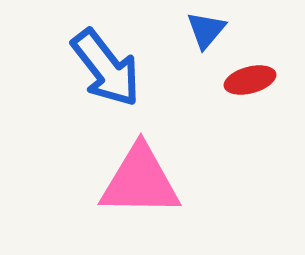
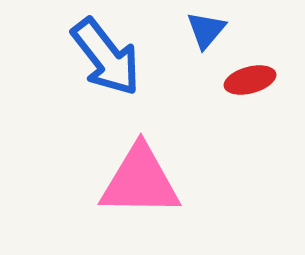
blue arrow: moved 11 px up
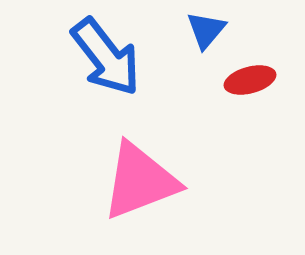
pink triangle: rotated 22 degrees counterclockwise
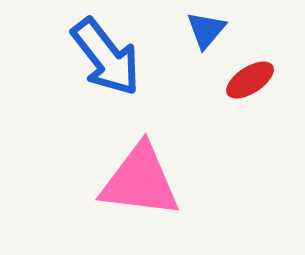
red ellipse: rotated 18 degrees counterclockwise
pink triangle: rotated 28 degrees clockwise
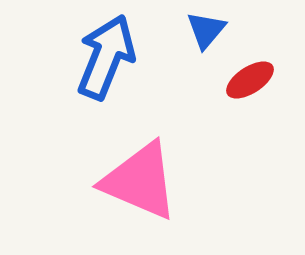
blue arrow: rotated 120 degrees counterclockwise
pink triangle: rotated 16 degrees clockwise
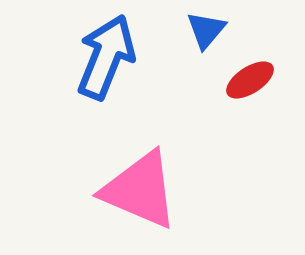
pink triangle: moved 9 px down
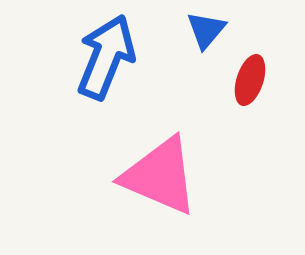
red ellipse: rotated 39 degrees counterclockwise
pink triangle: moved 20 px right, 14 px up
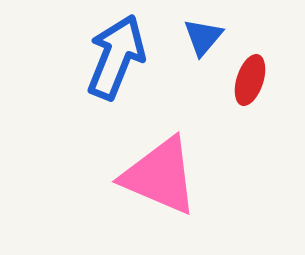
blue triangle: moved 3 px left, 7 px down
blue arrow: moved 10 px right
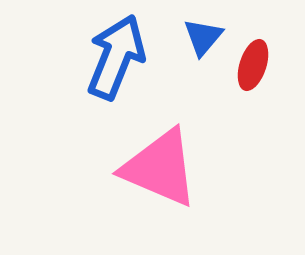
red ellipse: moved 3 px right, 15 px up
pink triangle: moved 8 px up
